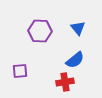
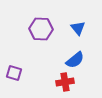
purple hexagon: moved 1 px right, 2 px up
purple square: moved 6 px left, 2 px down; rotated 21 degrees clockwise
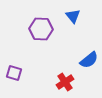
blue triangle: moved 5 px left, 12 px up
blue semicircle: moved 14 px right
red cross: rotated 24 degrees counterclockwise
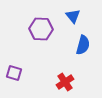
blue semicircle: moved 6 px left, 15 px up; rotated 36 degrees counterclockwise
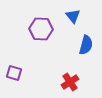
blue semicircle: moved 3 px right
red cross: moved 5 px right
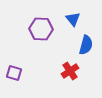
blue triangle: moved 3 px down
red cross: moved 11 px up
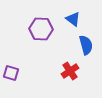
blue triangle: rotated 14 degrees counterclockwise
blue semicircle: rotated 30 degrees counterclockwise
purple square: moved 3 px left
